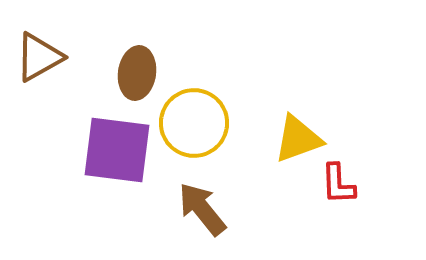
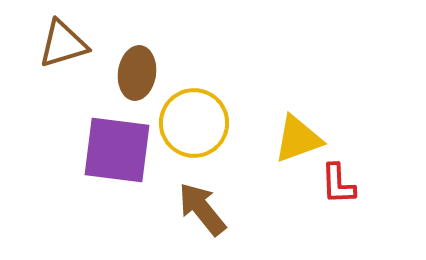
brown triangle: moved 24 px right, 13 px up; rotated 12 degrees clockwise
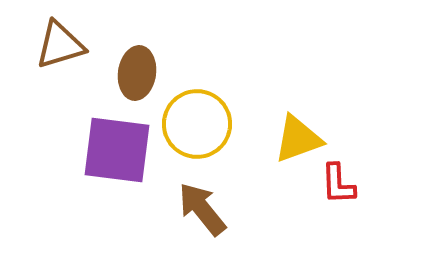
brown triangle: moved 3 px left, 1 px down
yellow circle: moved 3 px right, 1 px down
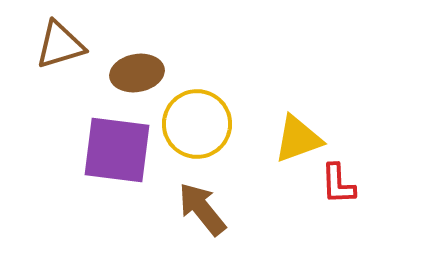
brown ellipse: rotated 72 degrees clockwise
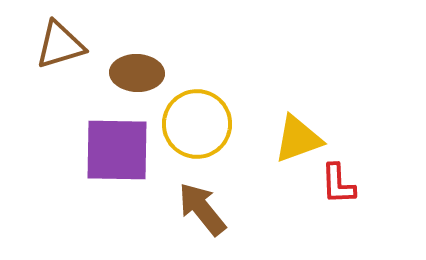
brown ellipse: rotated 12 degrees clockwise
purple square: rotated 6 degrees counterclockwise
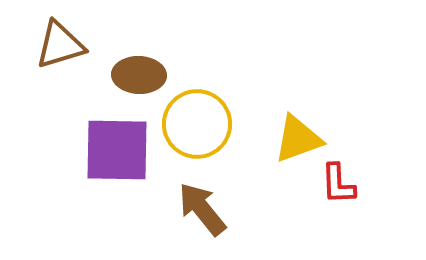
brown ellipse: moved 2 px right, 2 px down
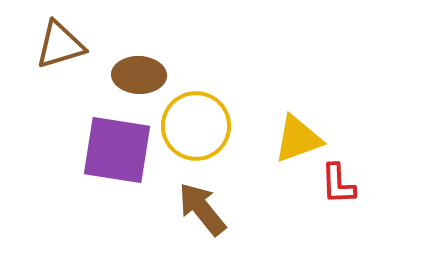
yellow circle: moved 1 px left, 2 px down
purple square: rotated 8 degrees clockwise
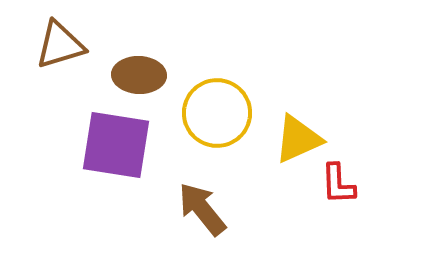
yellow circle: moved 21 px right, 13 px up
yellow triangle: rotated 4 degrees counterclockwise
purple square: moved 1 px left, 5 px up
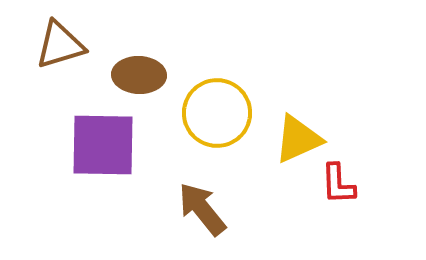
purple square: moved 13 px left; rotated 8 degrees counterclockwise
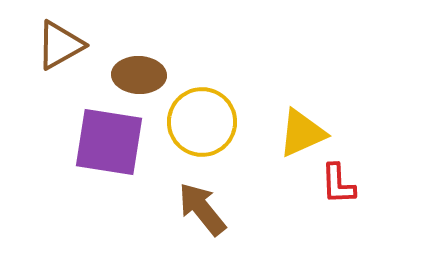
brown triangle: rotated 12 degrees counterclockwise
yellow circle: moved 15 px left, 9 px down
yellow triangle: moved 4 px right, 6 px up
purple square: moved 6 px right, 3 px up; rotated 8 degrees clockwise
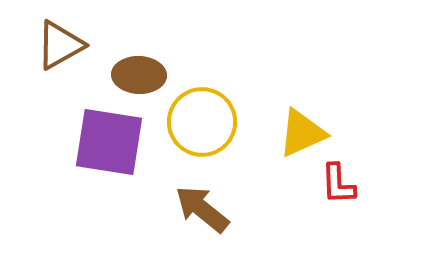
brown arrow: rotated 12 degrees counterclockwise
